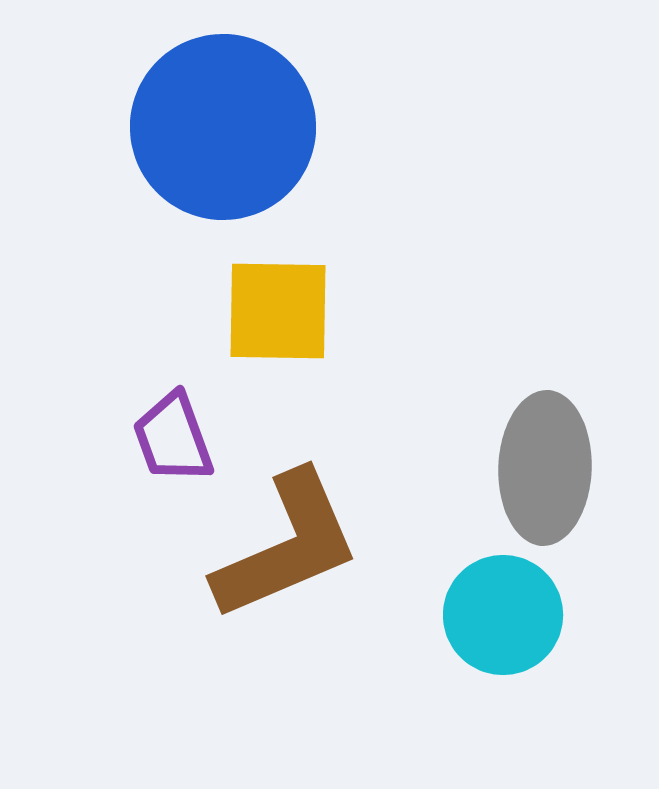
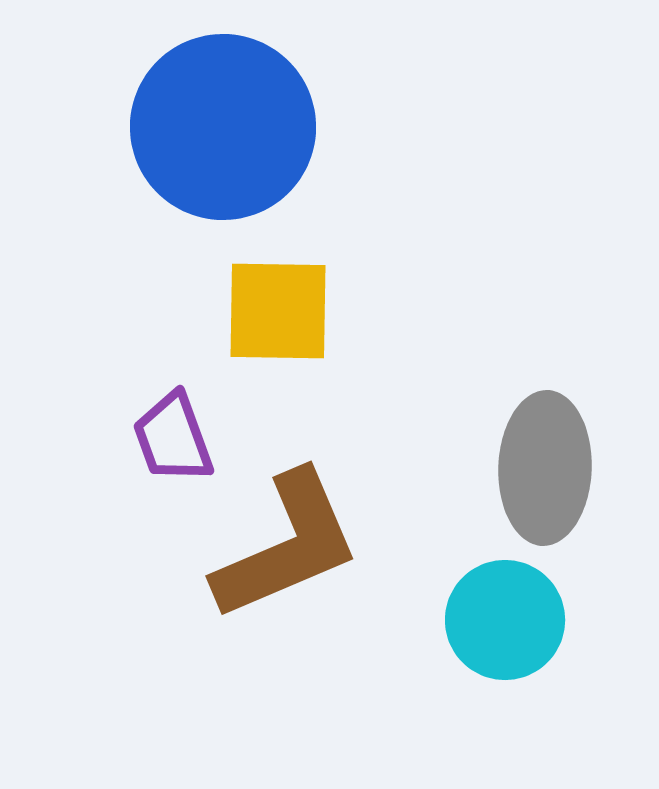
cyan circle: moved 2 px right, 5 px down
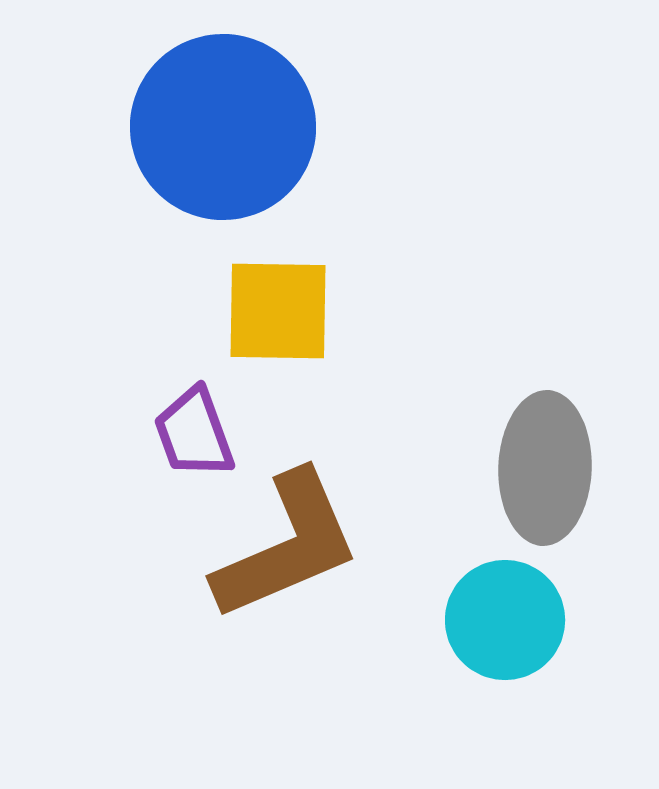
purple trapezoid: moved 21 px right, 5 px up
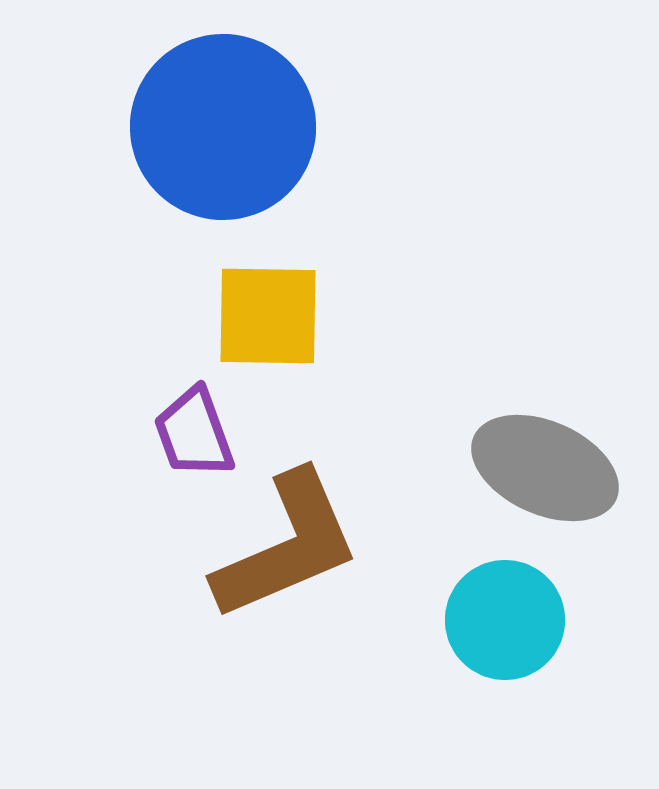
yellow square: moved 10 px left, 5 px down
gray ellipse: rotated 68 degrees counterclockwise
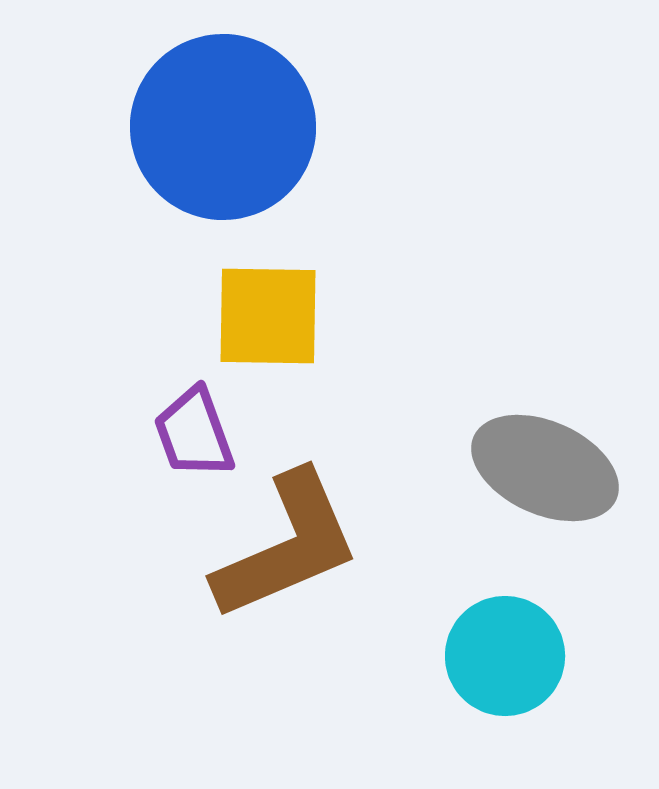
cyan circle: moved 36 px down
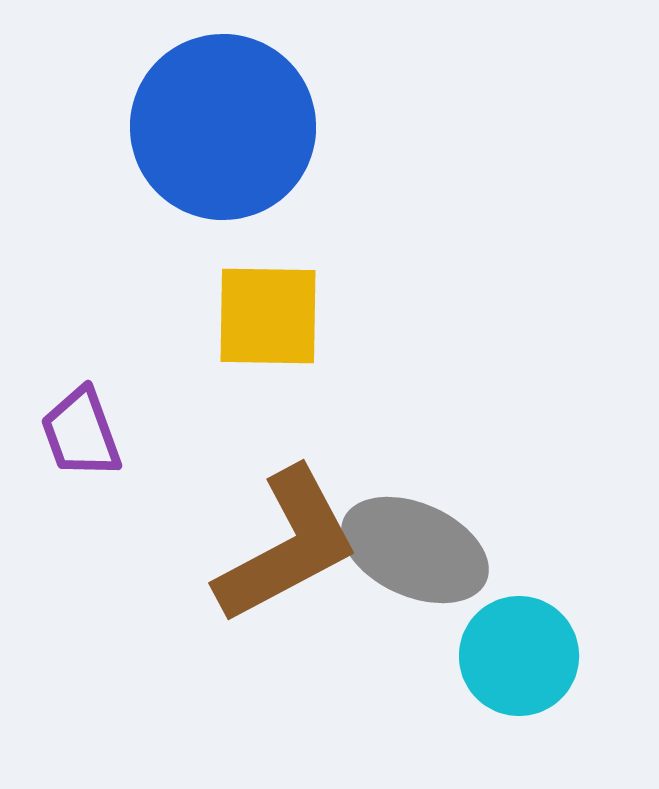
purple trapezoid: moved 113 px left
gray ellipse: moved 130 px left, 82 px down
brown L-shape: rotated 5 degrees counterclockwise
cyan circle: moved 14 px right
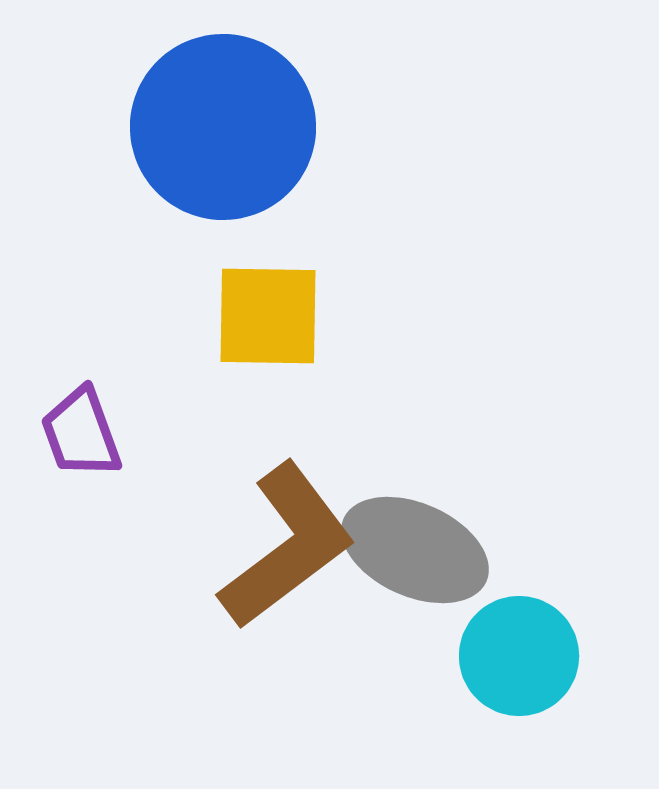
brown L-shape: rotated 9 degrees counterclockwise
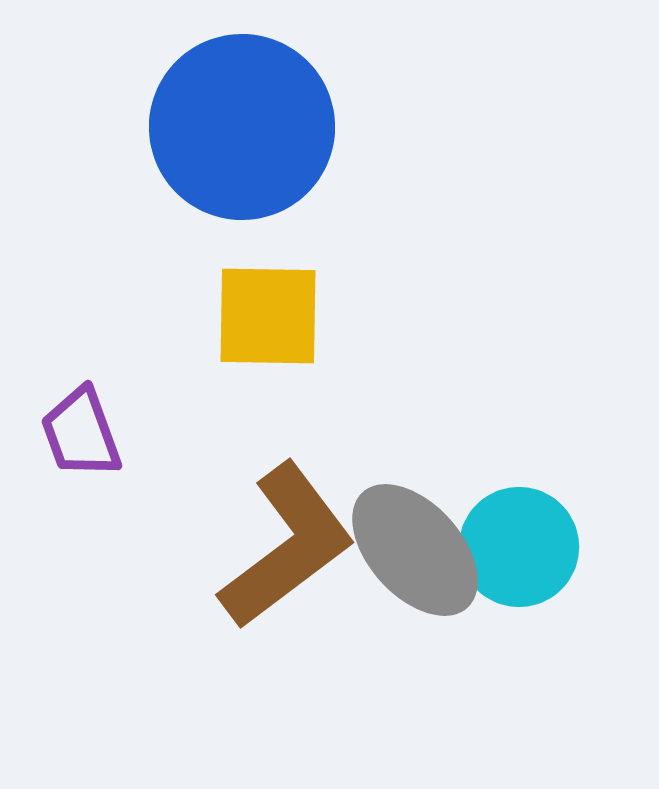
blue circle: moved 19 px right
gray ellipse: rotated 24 degrees clockwise
cyan circle: moved 109 px up
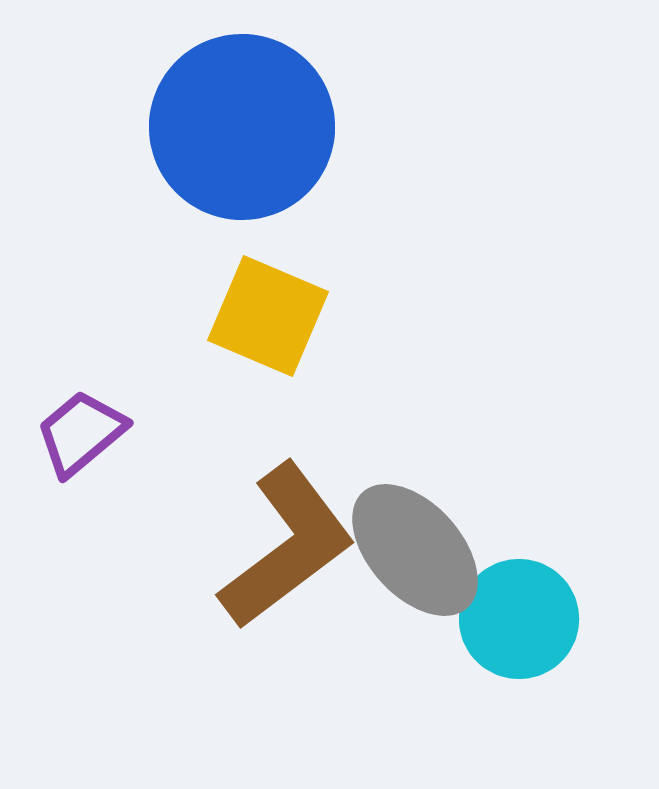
yellow square: rotated 22 degrees clockwise
purple trapezoid: rotated 70 degrees clockwise
cyan circle: moved 72 px down
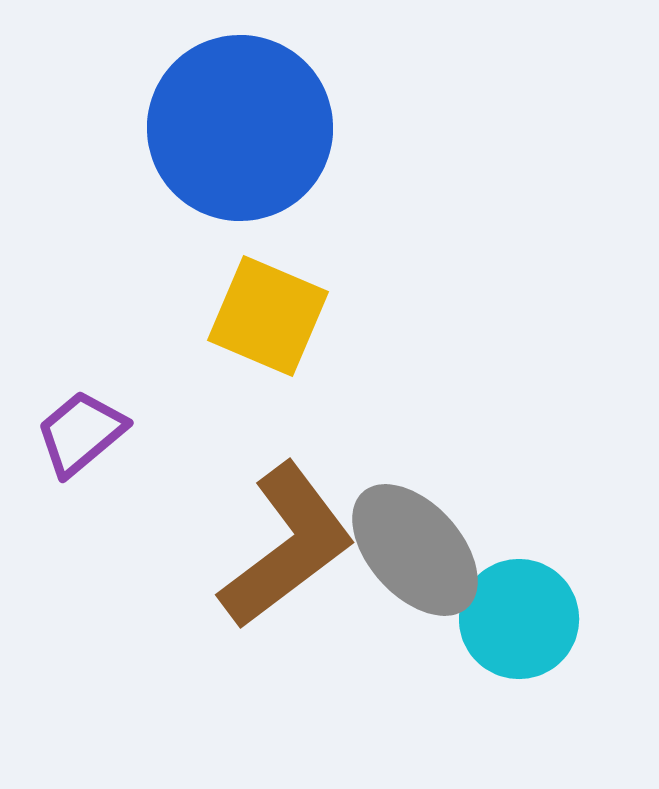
blue circle: moved 2 px left, 1 px down
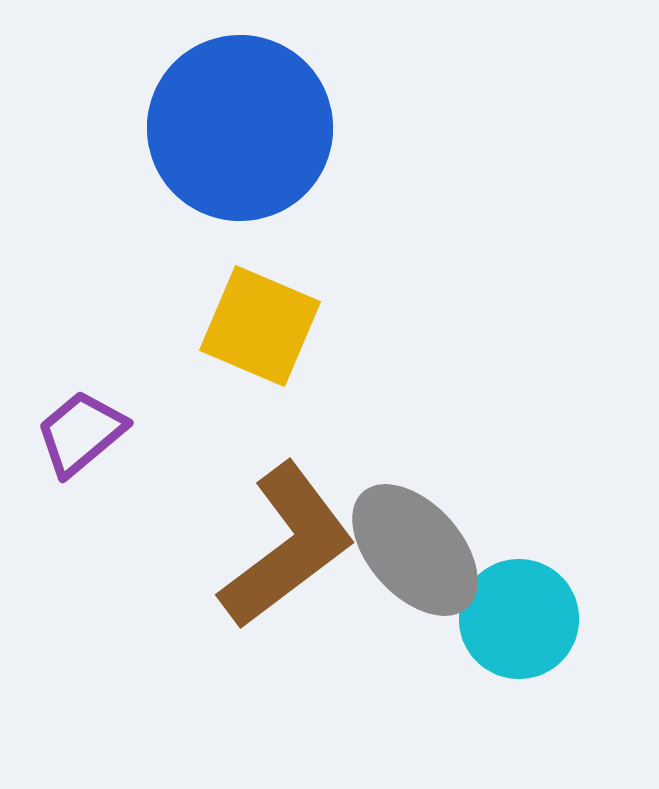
yellow square: moved 8 px left, 10 px down
